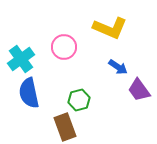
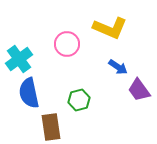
pink circle: moved 3 px right, 3 px up
cyan cross: moved 2 px left
brown rectangle: moved 14 px left; rotated 12 degrees clockwise
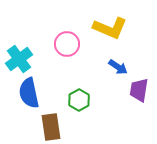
purple trapezoid: rotated 45 degrees clockwise
green hexagon: rotated 15 degrees counterclockwise
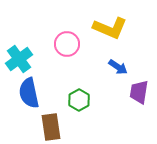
purple trapezoid: moved 2 px down
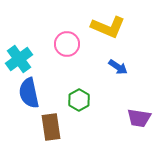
yellow L-shape: moved 2 px left, 1 px up
purple trapezoid: moved 26 px down; rotated 90 degrees counterclockwise
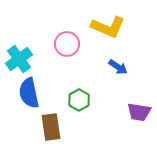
purple trapezoid: moved 6 px up
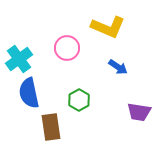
pink circle: moved 4 px down
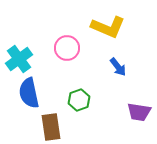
blue arrow: rotated 18 degrees clockwise
green hexagon: rotated 10 degrees clockwise
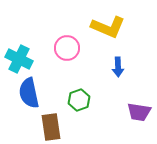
cyan cross: rotated 28 degrees counterclockwise
blue arrow: rotated 36 degrees clockwise
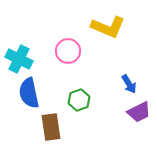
pink circle: moved 1 px right, 3 px down
blue arrow: moved 11 px right, 17 px down; rotated 30 degrees counterclockwise
purple trapezoid: rotated 35 degrees counterclockwise
